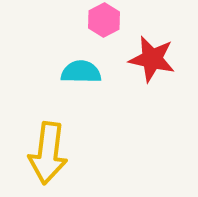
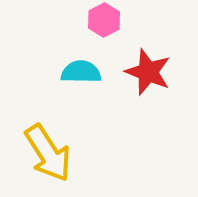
red star: moved 4 px left, 13 px down; rotated 9 degrees clockwise
yellow arrow: rotated 40 degrees counterclockwise
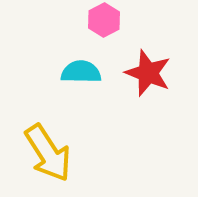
red star: moved 1 px down
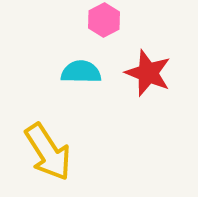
yellow arrow: moved 1 px up
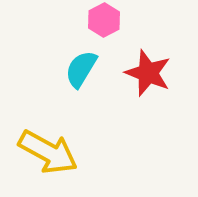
cyan semicircle: moved 3 px up; rotated 60 degrees counterclockwise
yellow arrow: rotated 28 degrees counterclockwise
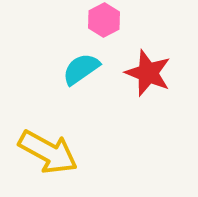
cyan semicircle: rotated 24 degrees clockwise
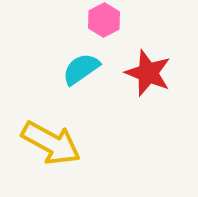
yellow arrow: moved 3 px right, 9 px up
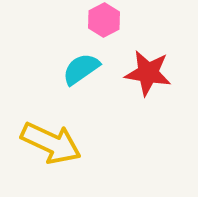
red star: rotated 12 degrees counterclockwise
yellow arrow: rotated 4 degrees counterclockwise
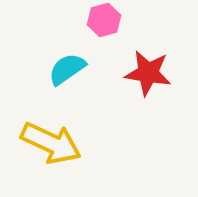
pink hexagon: rotated 12 degrees clockwise
cyan semicircle: moved 14 px left
